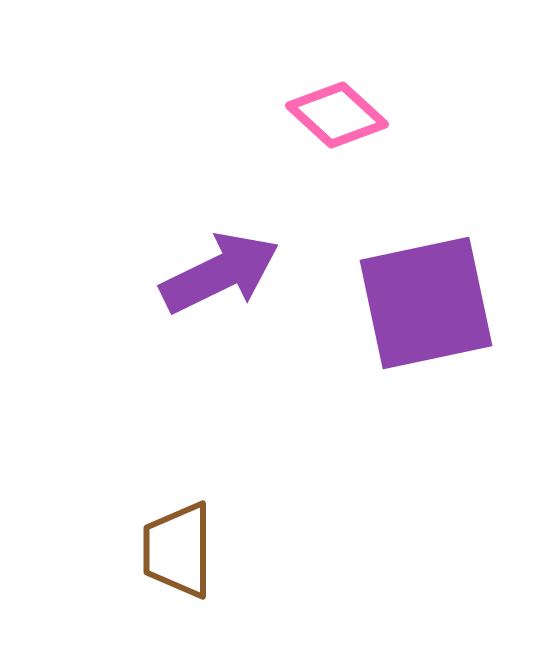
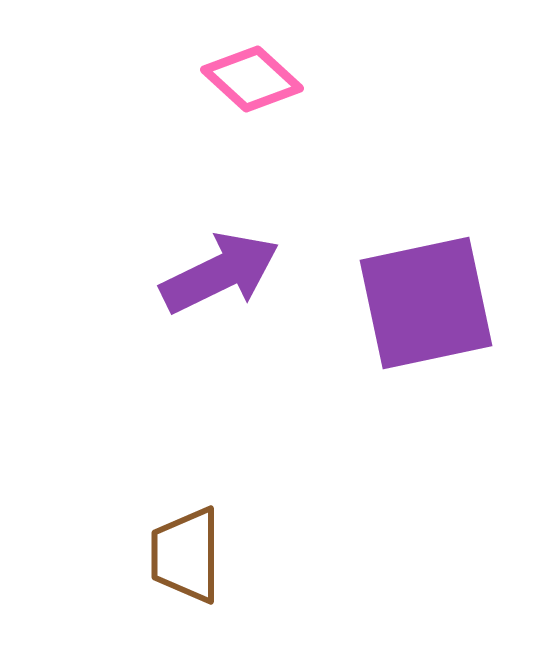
pink diamond: moved 85 px left, 36 px up
brown trapezoid: moved 8 px right, 5 px down
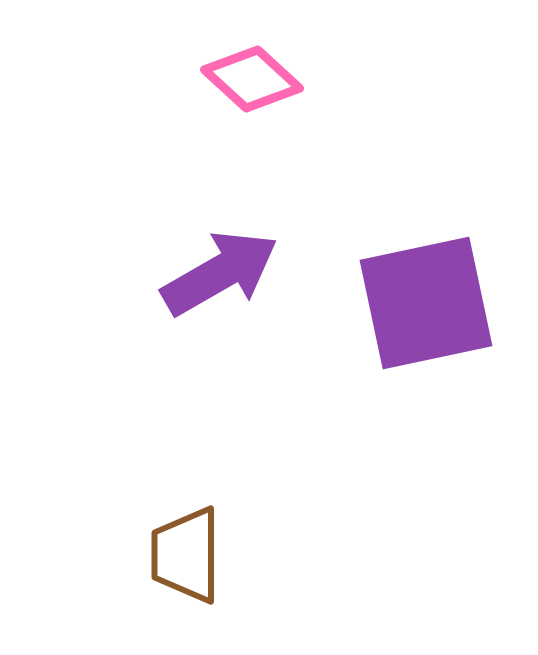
purple arrow: rotated 4 degrees counterclockwise
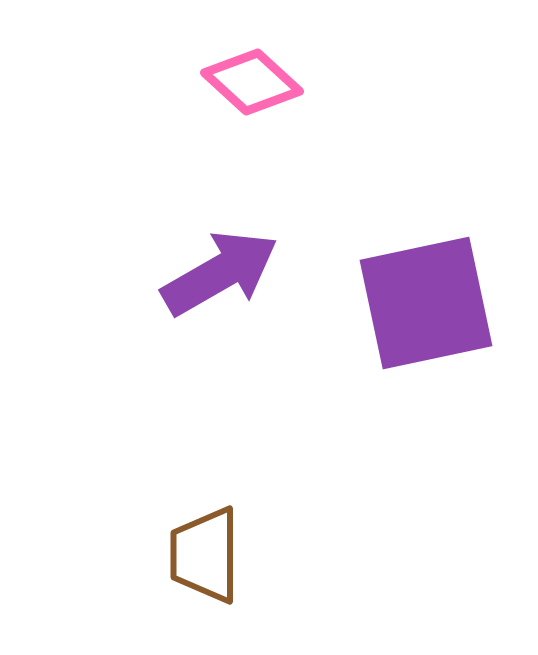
pink diamond: moved 3 px down
brown trapezoid: moved 19 px right
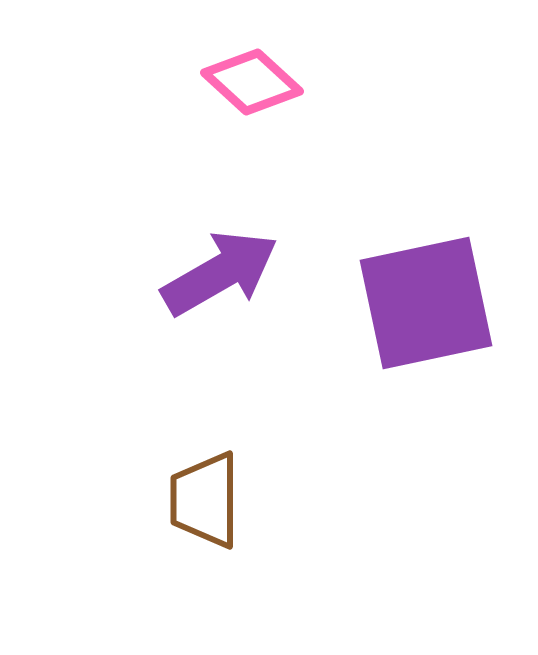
brown trapezoid: moved 55 px up
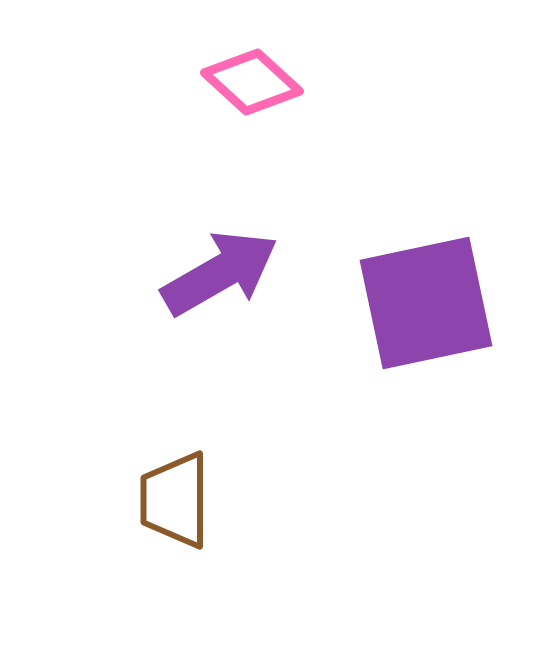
brown trapezoid: moved 30 px left
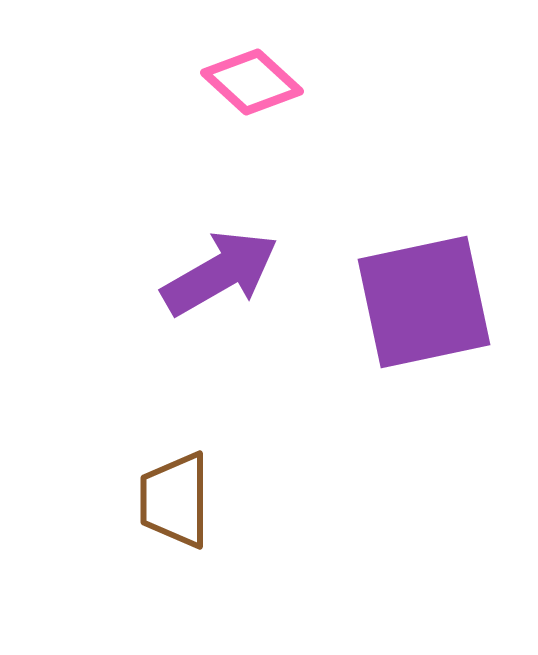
purple square: moved 2 px left, 1 px up
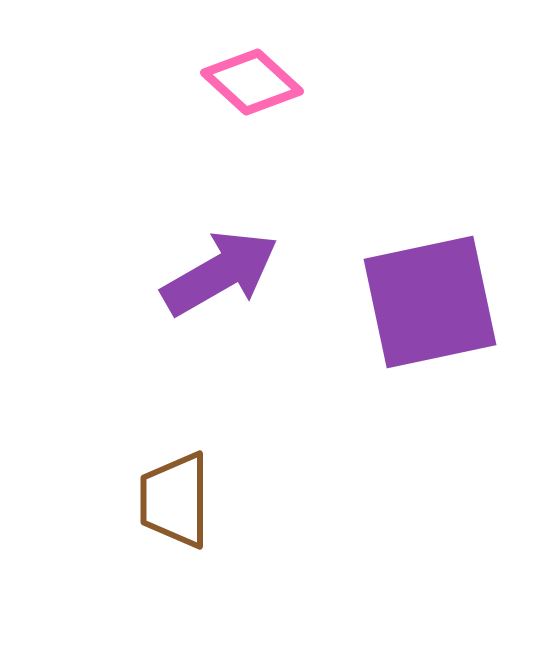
purple square: moved 6 px right
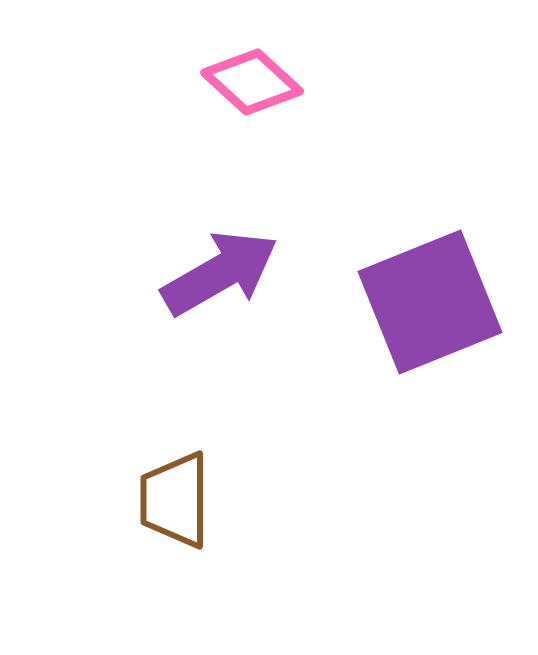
purple square: rotated 10 degrees counterclockwise
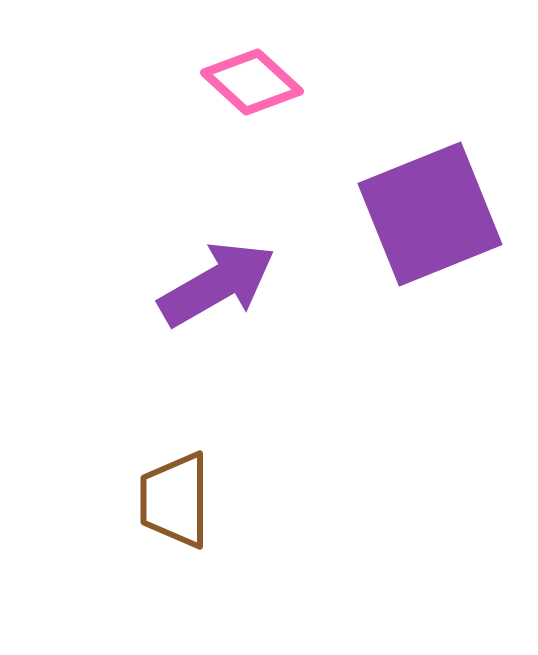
purple arrow: moved 3 px left, 11 px down
purple square: moved 88 px up
